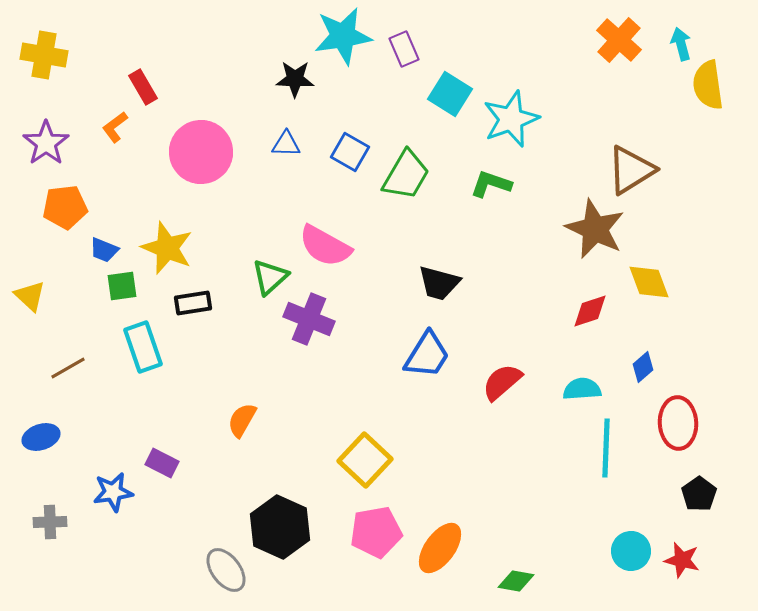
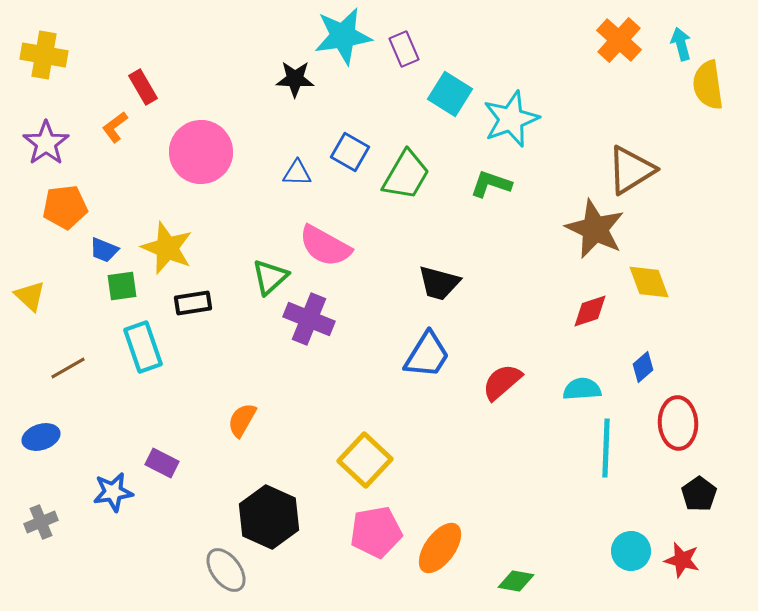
blue triangle at (286, 144): moved 11 px right, 29 px down
gray cross at (50, 522): moved 9 px left; rotated 20 degrees counterclockwise
black hexagon at (280, 527): moved 11 px left, 10 px up
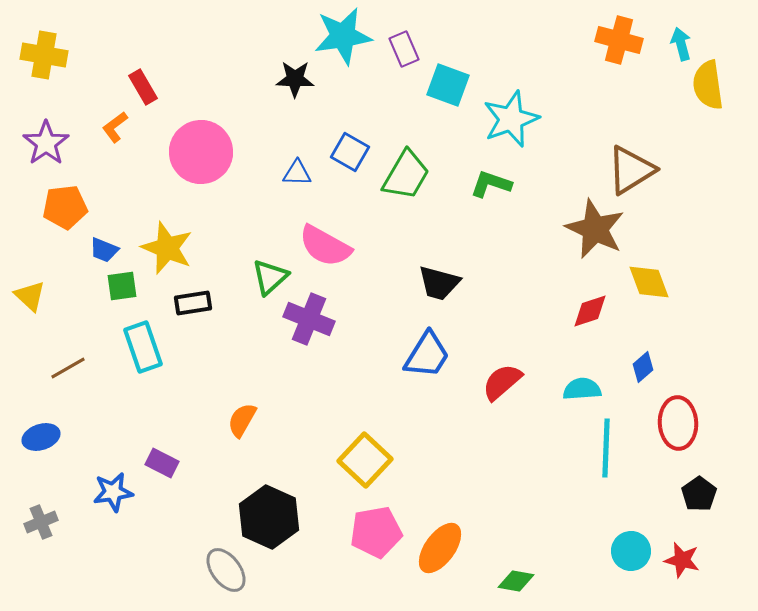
orange cross at (619, 40): rotated 27 degrees counterclockwise
cyan square at (450, 94): moved 2 px left, 9 px up; rotated 12 degrees counterclockwise
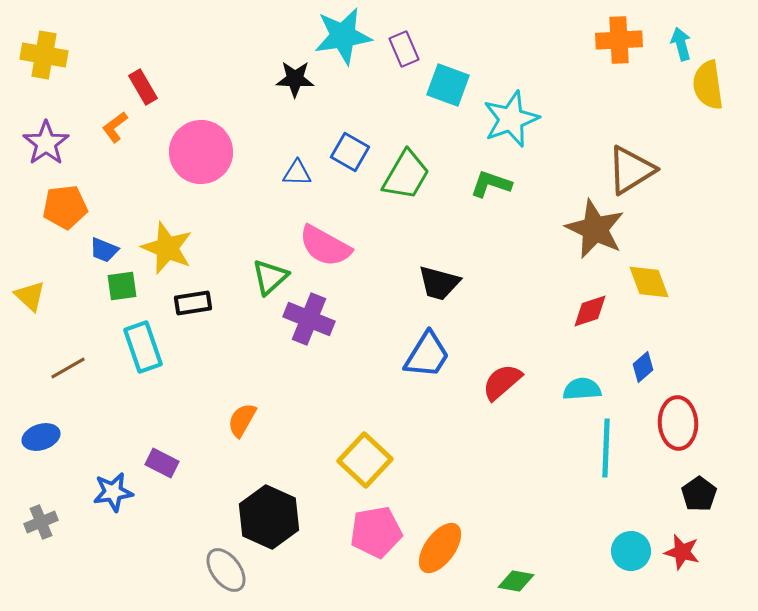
orange cross at (619, 40): rotated 18 degrees counterclockwise
red star at (682, 560): moved 8 px up
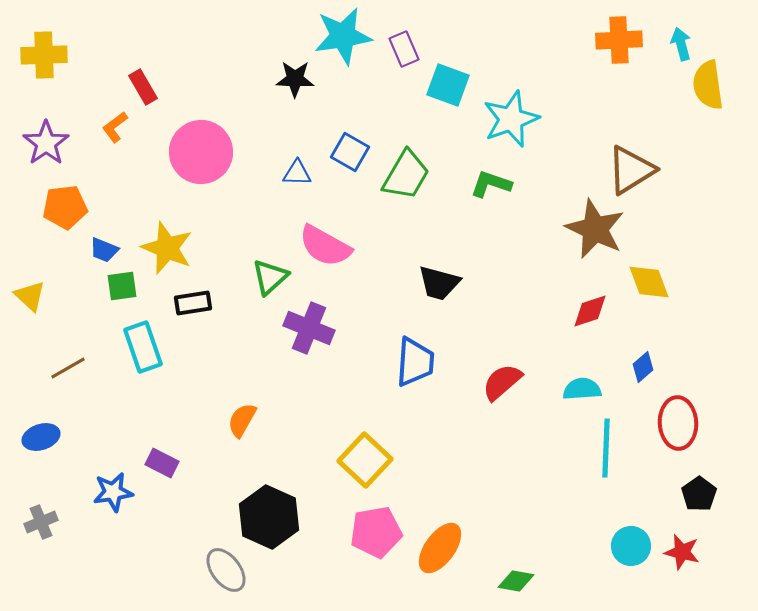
yellow cross at (44, 55): rotated 12 degrees counterclockwise
purple cross at (309, 319): moved 9 px down
blue trapezoid at (427, 355): moved 12 px left, 7 px down; rotated 28 degrees counterclockwise
cyan circle at (631, 551): moved 5 px up
